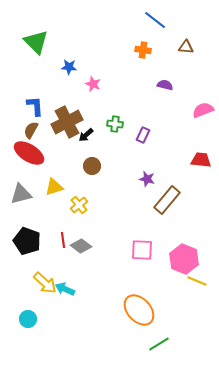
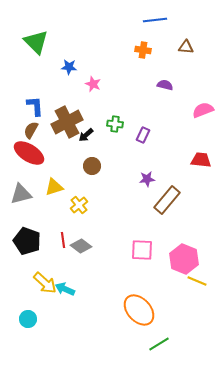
blue line: rotated 45 degrees counterclockwise
purple star: rotated 21 degrees counterclockwise
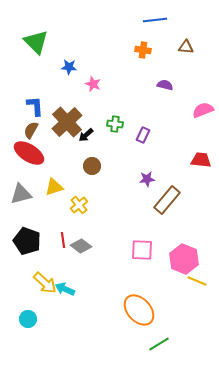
brown cross: rotated 16 degrees counterclockwise
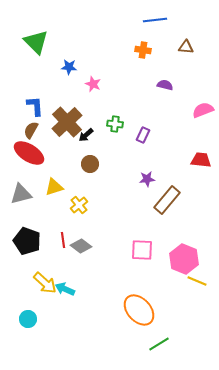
brown circle: moved 2 px left, 2 px up
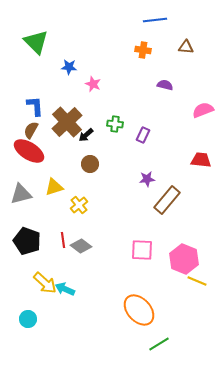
red ellipse: moved 2 px up
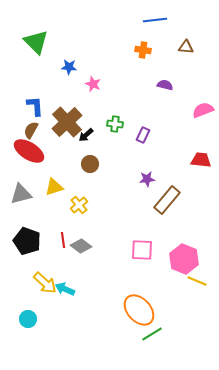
green line: moved 7 px left, 10 px up
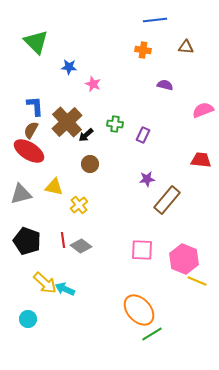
yellow triangle: rotated 30 degrees clockwise
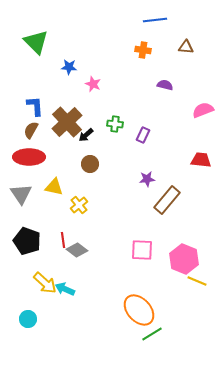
red ellipse: moved 6 px down; rotated 32 degrees counterclockwise
gray triangle: rotated 50 degrees counterclockwise
gray diamond: moved 4 px left, 4 px down
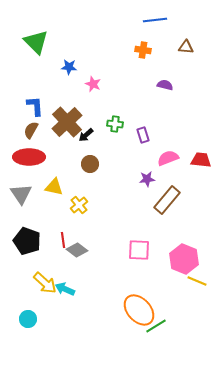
pink semicircle: moved 35 px left, 48 px down
purple rectangle: rotated 42 degrees counterclockwise
pink square: moved 3 px left
green line: moved 4 px right, 8 px up
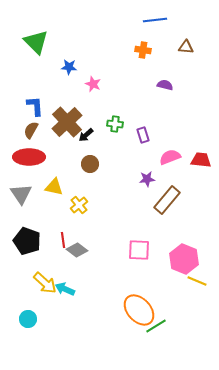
pink semicircle: moved 2 px right, 1 px up
